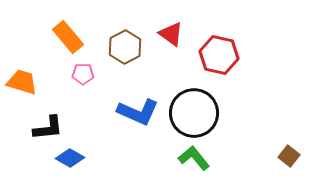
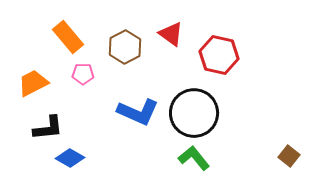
orange trapezoid: moved 11 px right, 1 px down; rotated 44 degrees counterclockwise
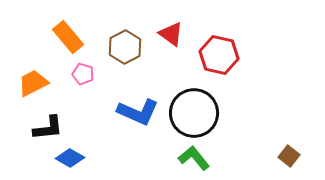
pink pentagon: rotated 15 degrees clockwise
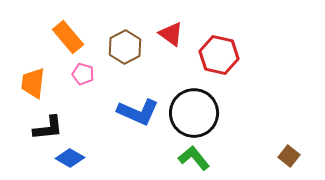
orange trapezoid: rotated 56 degrees counterclockwise
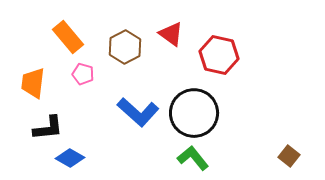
blue L-shape: rotated 18 degrees clockwise
green L-shape: moved 1 px left
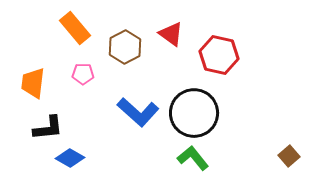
orange rectangle: moved 7 px right, 9 px up
pink pentagon: rotated 15 degrees counterclockwise
brown square: rotated 10 degrees clockwise
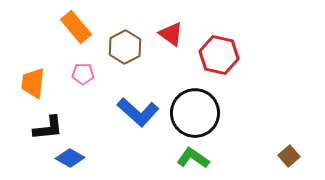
orange rectangle: moved 1 px right, 1 px up
black circle: moved 1 px right
green L-shape: rotated 16 degrees counterclockwise
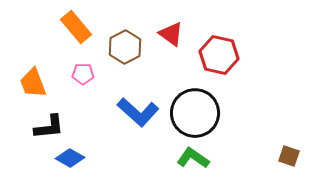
orange trapezoid: rotated 28 degrees counterclockwise
black L-shape: moved 1 px right, 1 px up
brown square: rotated 30 degrees counterclockwise
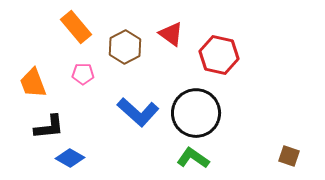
black circle: moved 1 px right
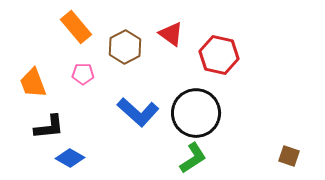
green L-shape: rotated 112 degrees clockwise
